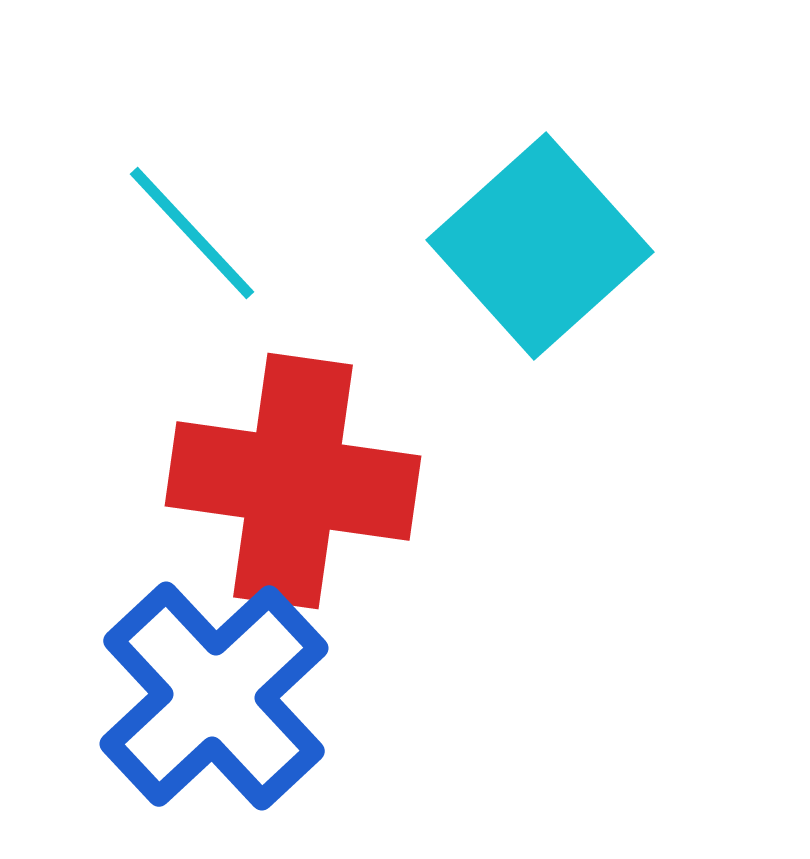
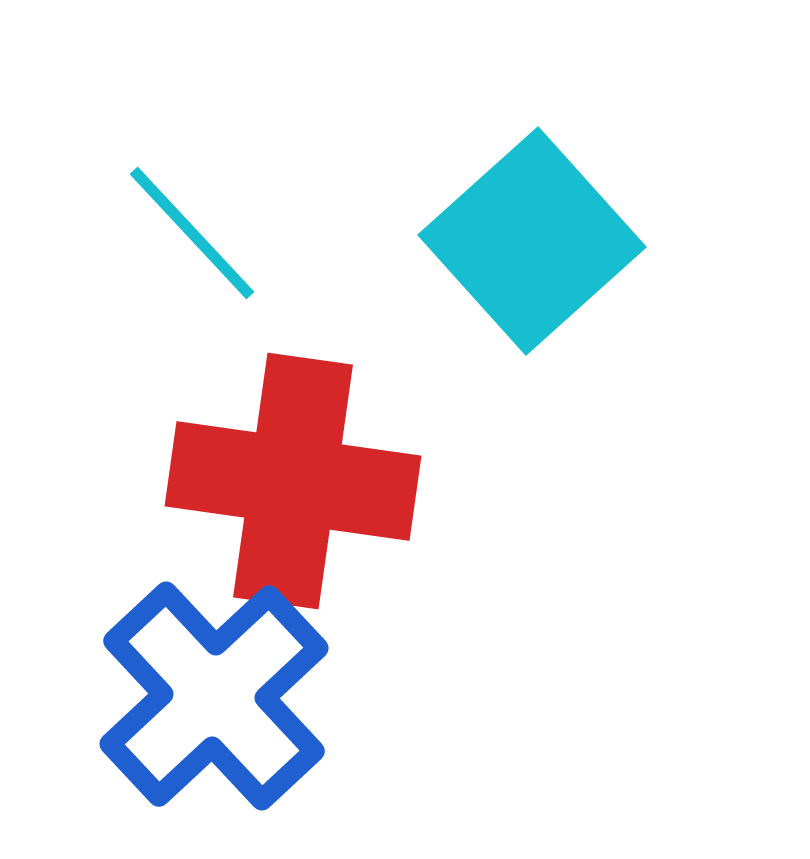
cyan square: moved 8 px left, 5 px up
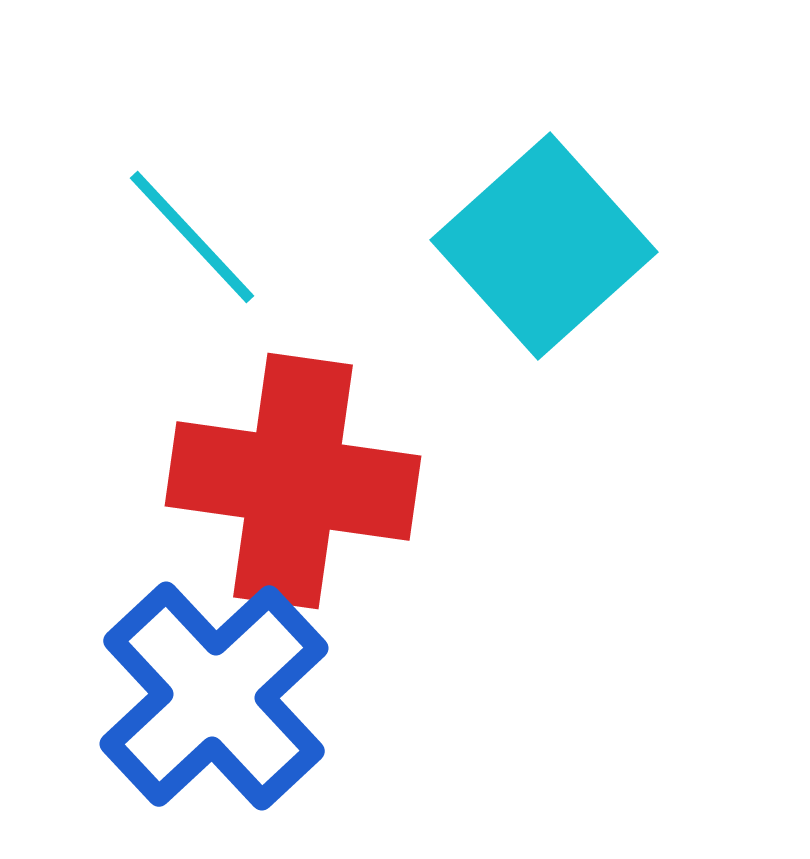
cyan line: moved 4 px down
cyan square: moved 12 px right, 5 px down
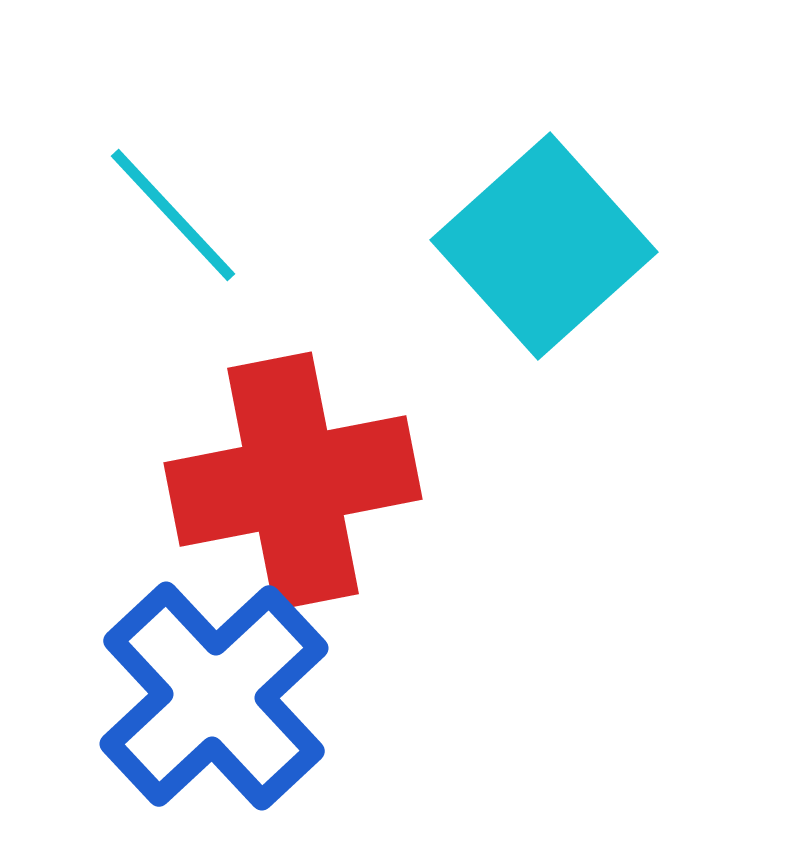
cyan line: moved 19 px left, 22 px up
red cross: rotated 19 degrees counterclockwise
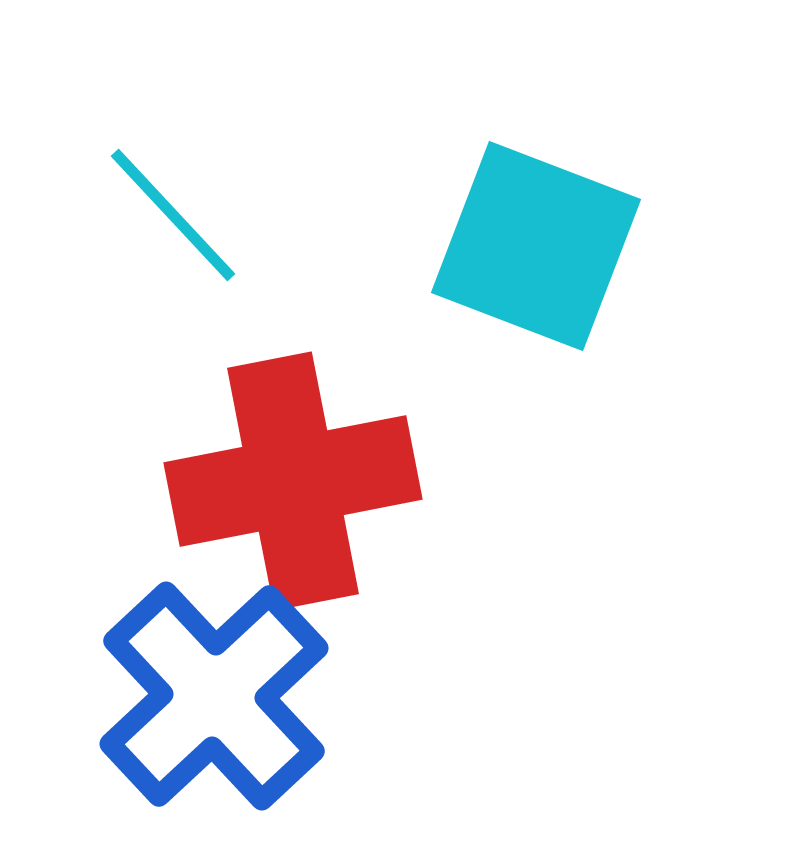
cyan square: moved 8 px left; rotated 27 degrees counterclockwise
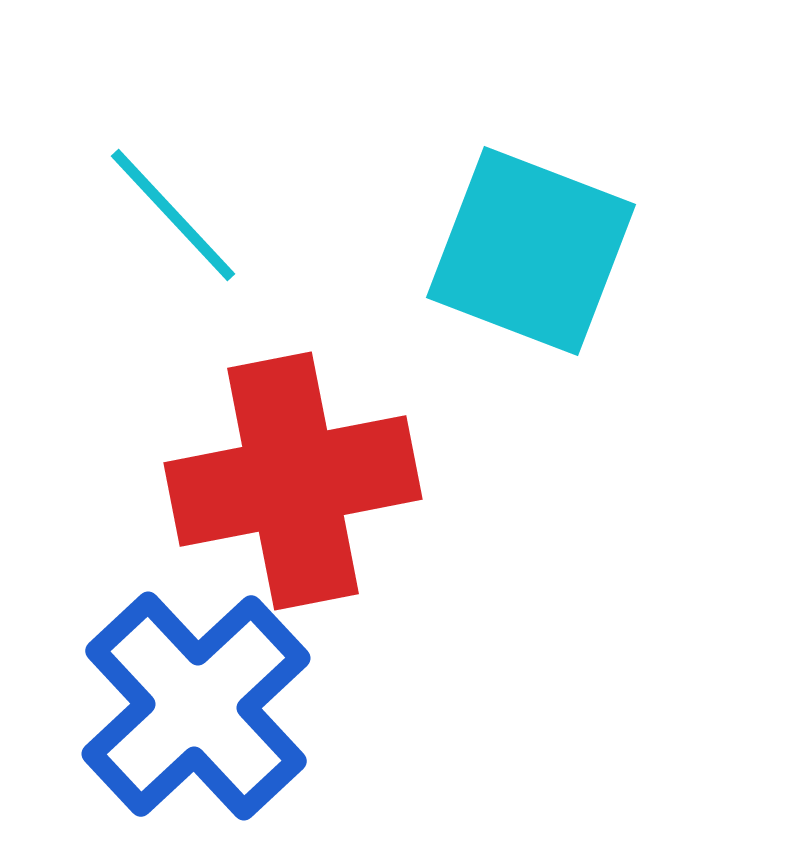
cyan square: moved 5 px left, 5 px down
blue cross: moved 18 px left, 10 px down
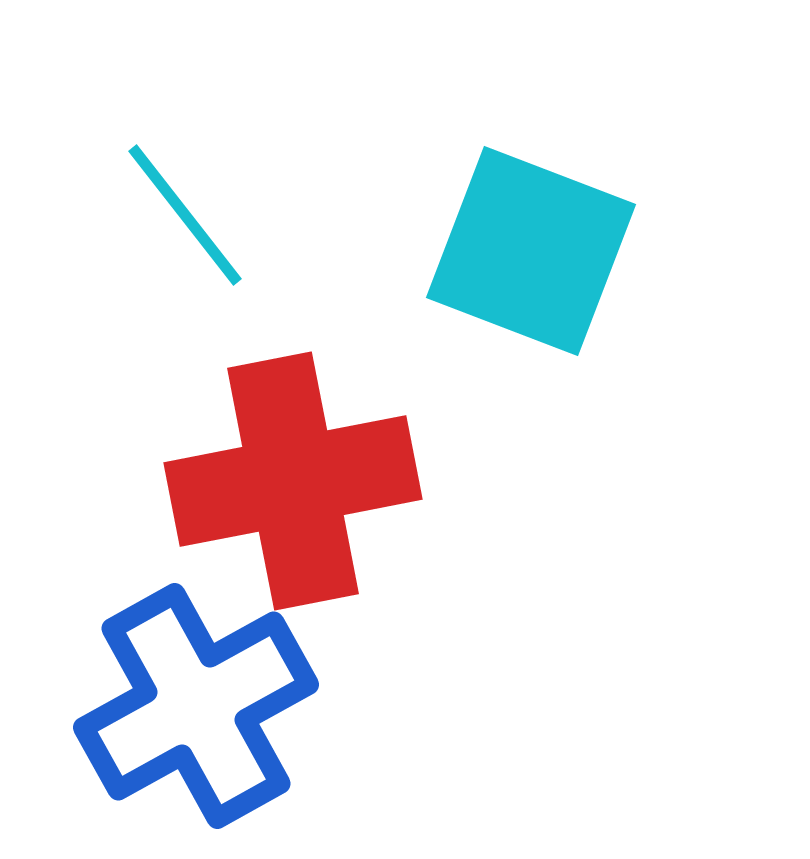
cyan line: moved 12 px right; rotated 5 degrees clockwise
blue cross: rotated 14 degrees clockwise
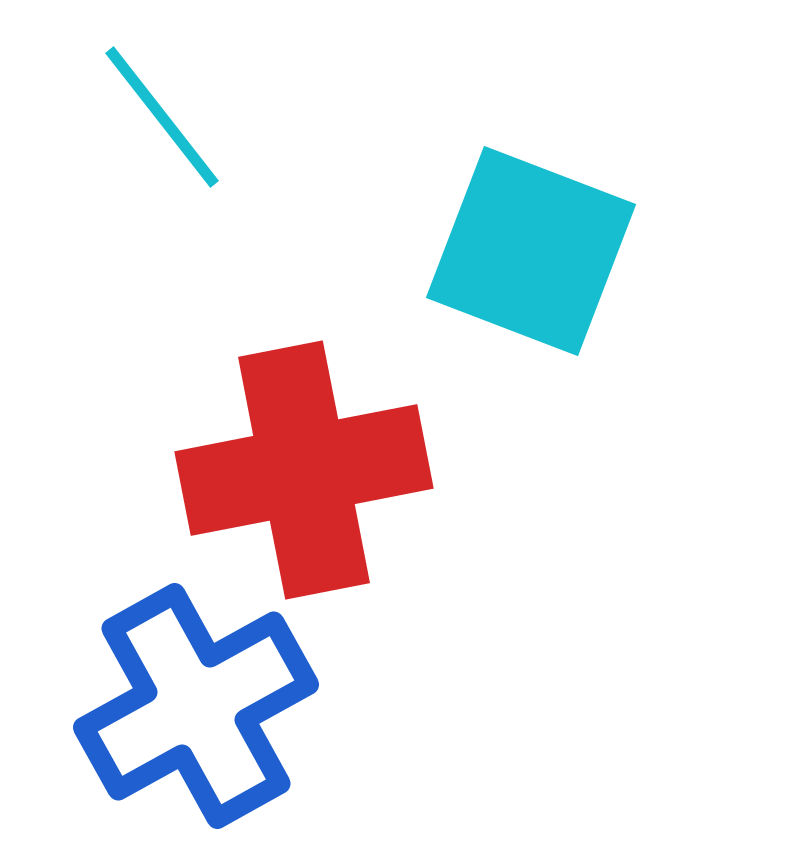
cyan line: moved 23 px left, 98 px up
red cross: moved 11 px right, 11 px up
